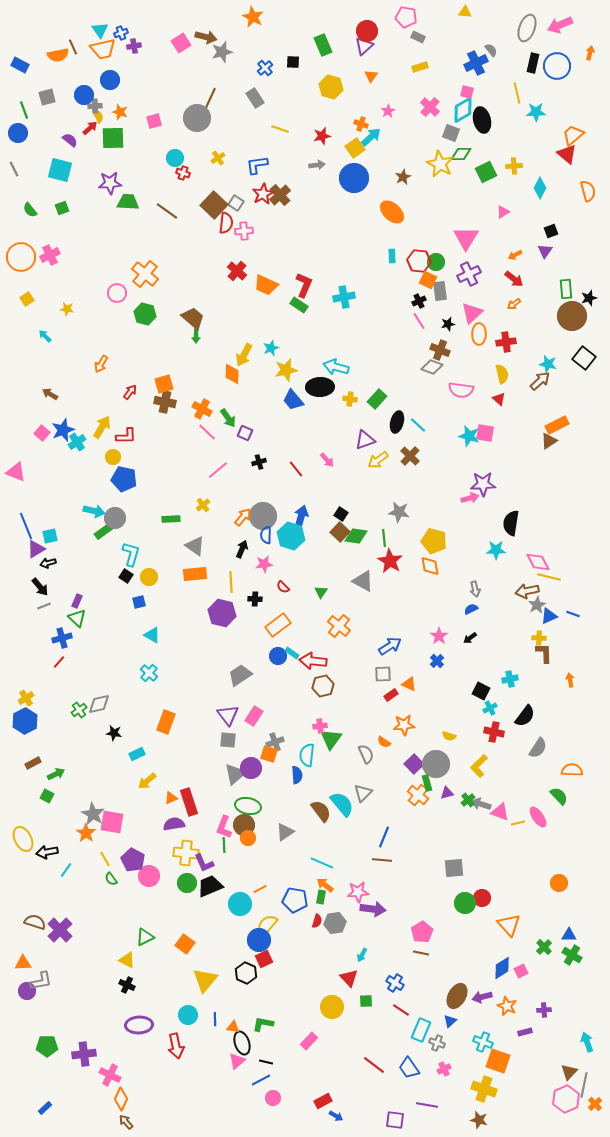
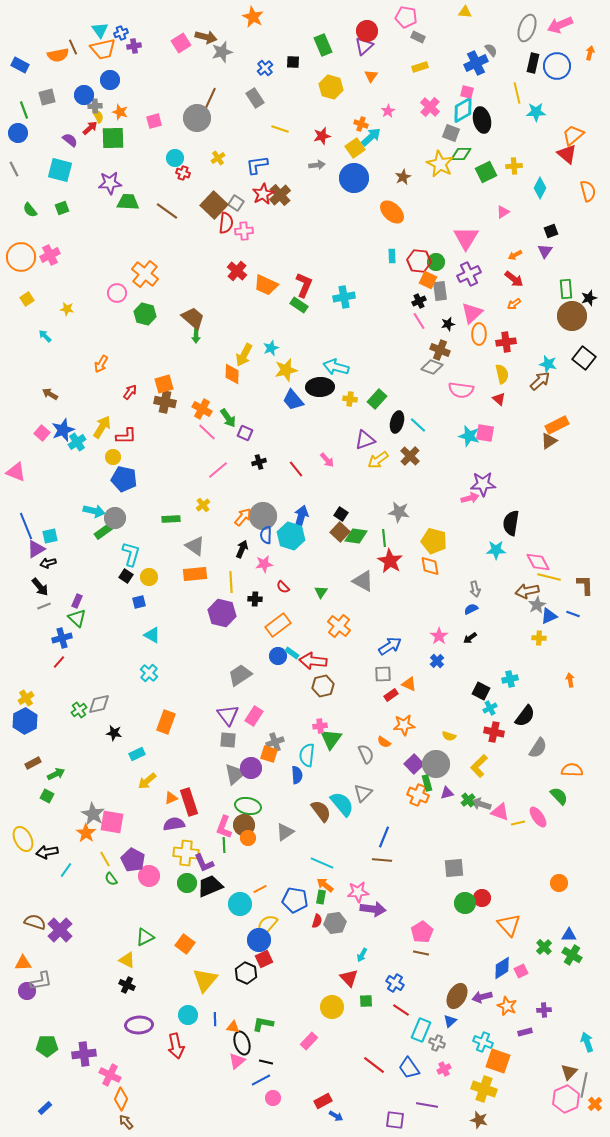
brown L-shape at (544, 653): moved 41 px right, 68 px up
orange cross at (418, 795): rotated 15 degrees counterclockwise
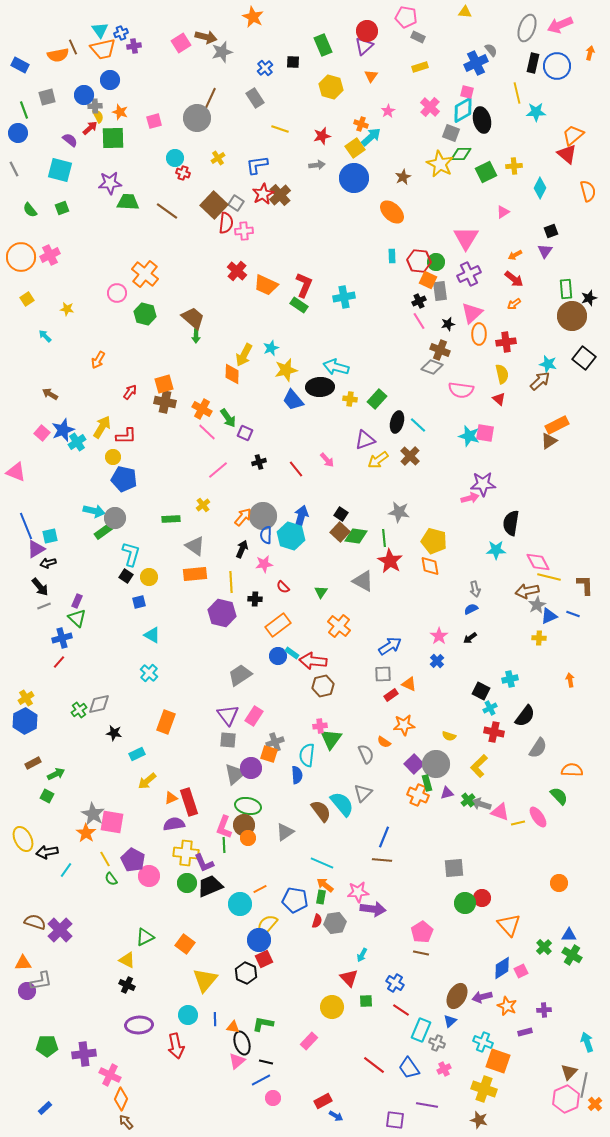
orange arrow at (101, 364): moved 3 px left, 4 px up
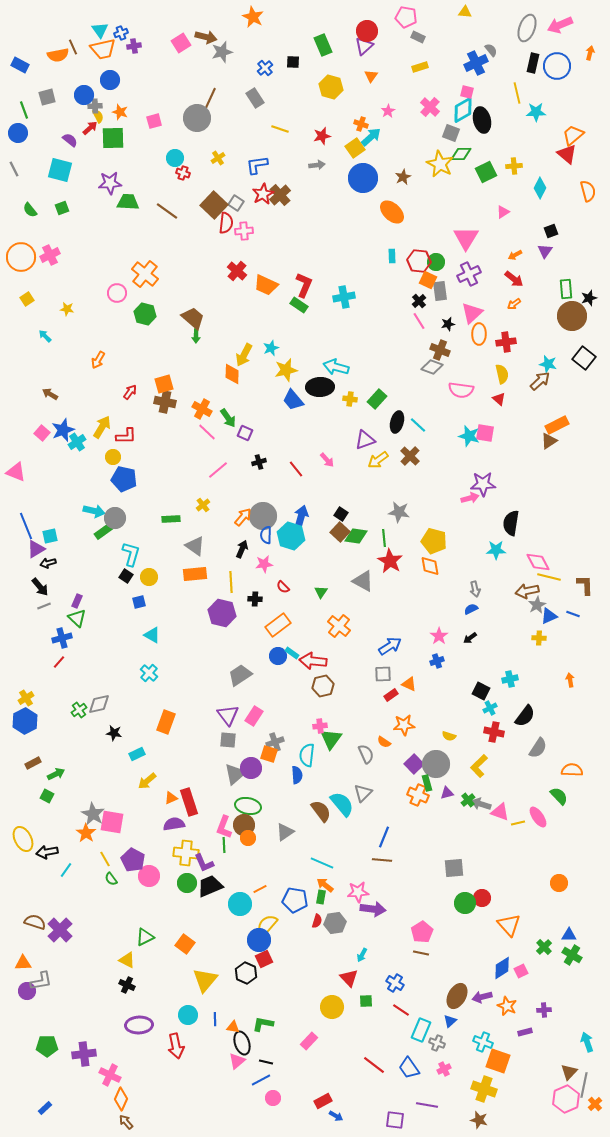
blue circle at (354, 178): moved 9 px right
black cross at (419, 301): rotated 16 degrees counterclockwise
blue cross at (437, 661): rotated 24 degrees clockwise
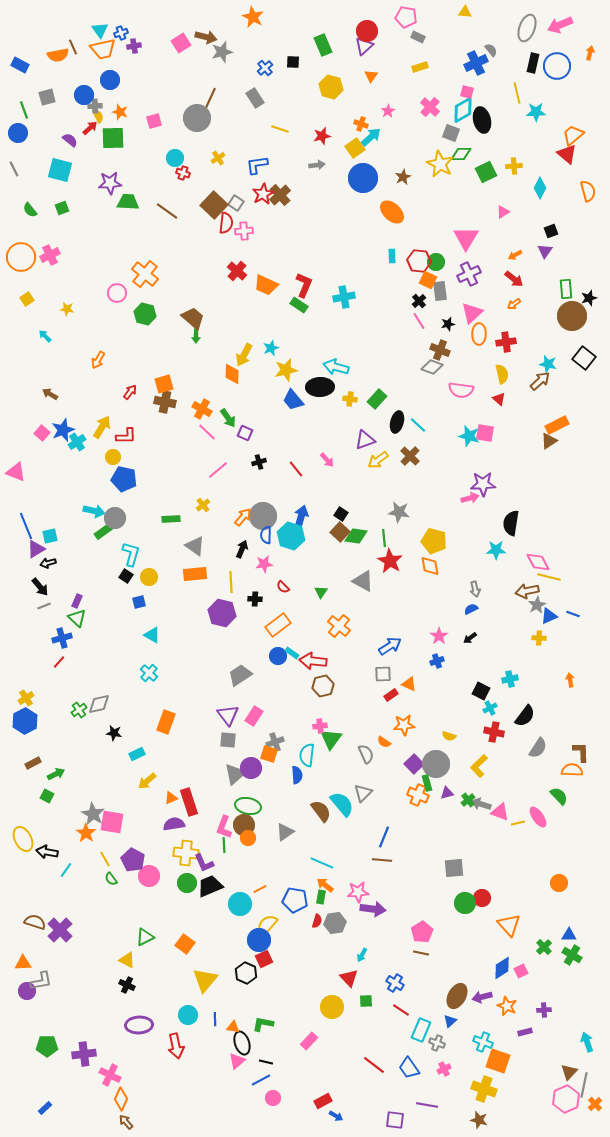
brown L-shape at (585, 585): moved 4 px left, 167 px down
black arrow at (47, 852): rotated 20 degrees clockwise
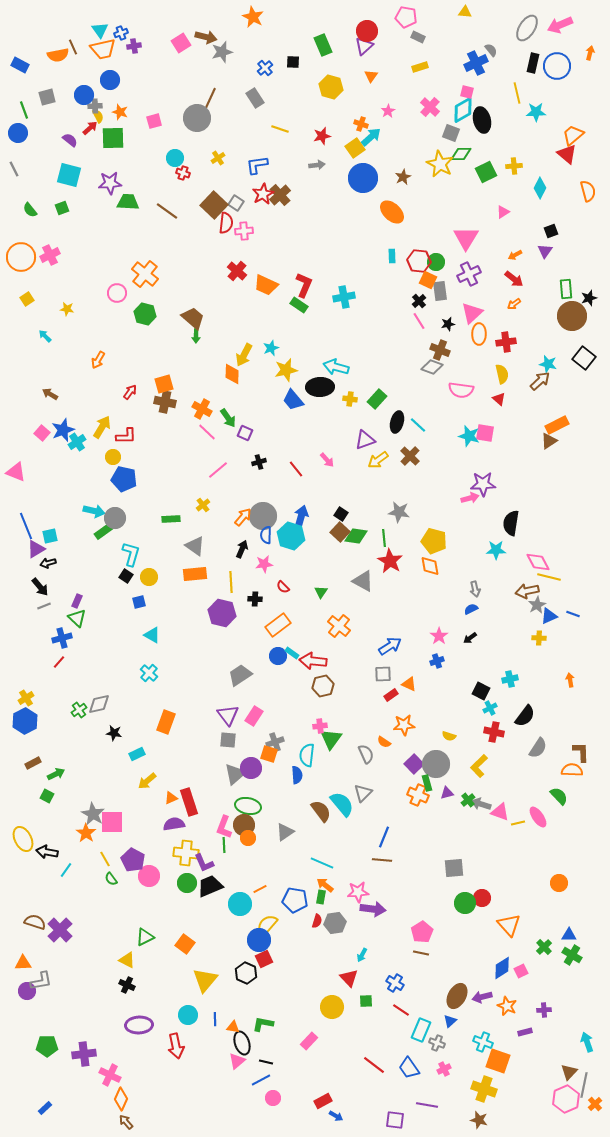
gray ellipse at (527, 28): rotated 12 degrees clockwise
cyan square at (60, 170): moved 9 px right, 5 px down
pink square at (112, 822): rotated 10 degrees counterclockwise
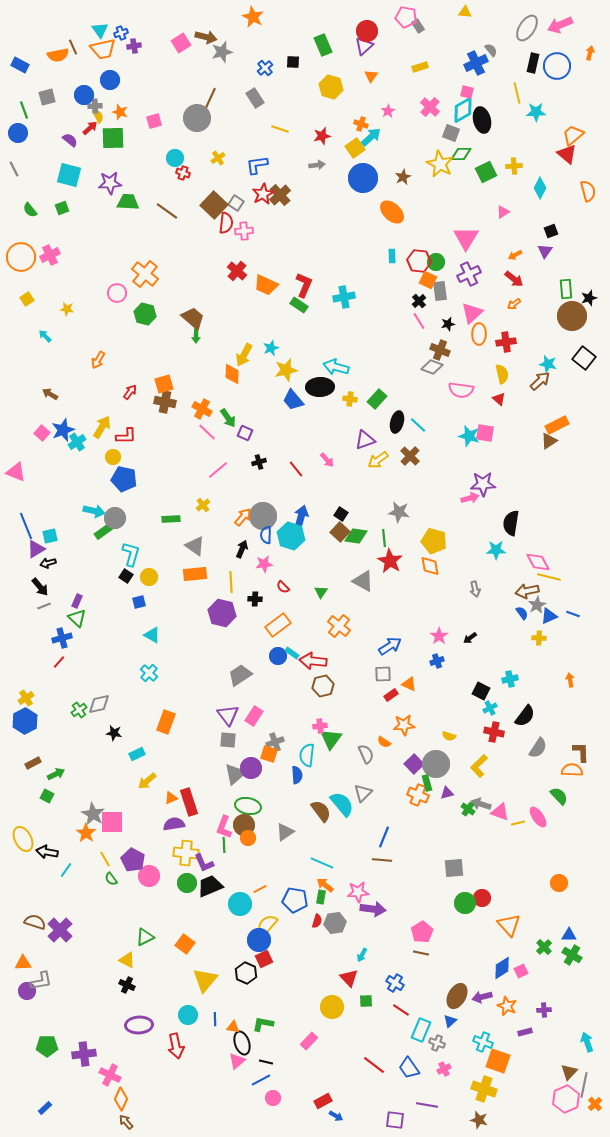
gray rectangle at (418, 37): moved 11 px up; rotated 32 degrees clockwise
blue semicircle at (471, 609): moved 51 px right, 4 px down; rotated 80 degrees clockwise
green cross at (468, 800): moved 9 px down; rotated 16 degrees counterclockwise
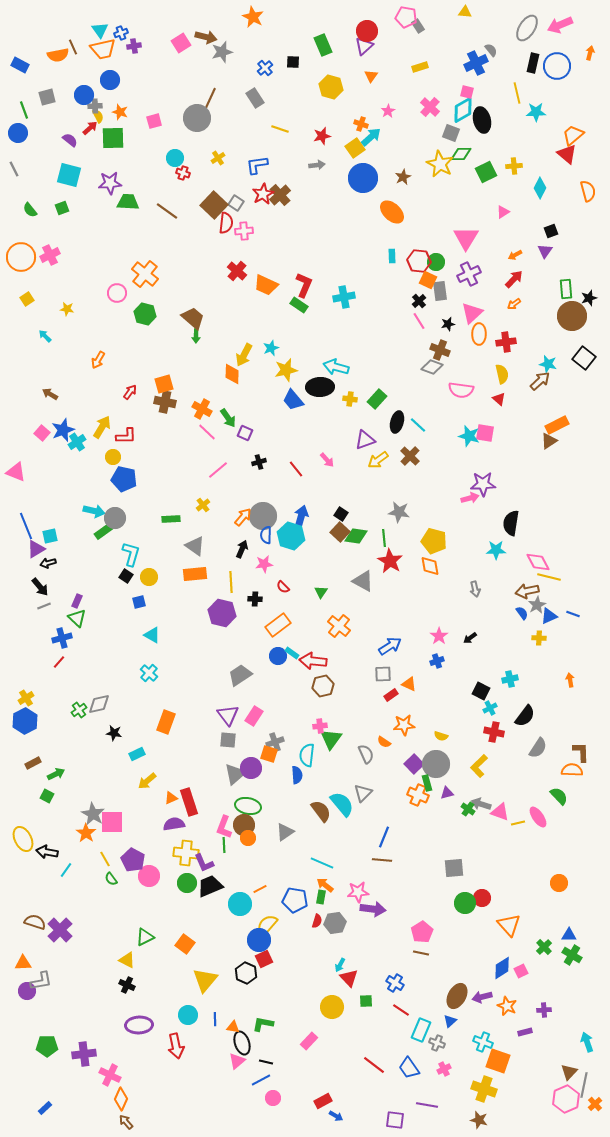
red arrow at (514, 279): rotated 84 degrees counterclockwise
yellow semicircle at (449, 736): moved 8 px left
cyan arrow at (362, 955): moved 22 px left, 10 px down
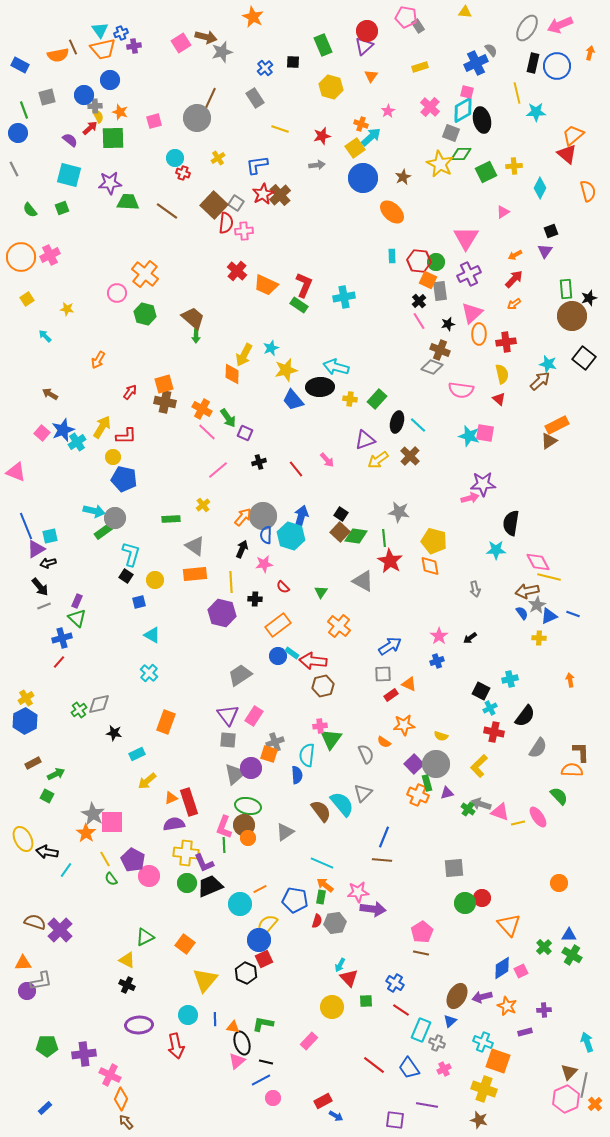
yellow circle at (149, 577): moved 6 px right, 3 px down
